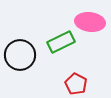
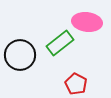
pink ellipse: moved 3 px left
green rectangle: moved 1 px left, 1 px down; rotated 12 degrees counterclockwise
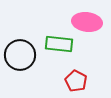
green rectangle: moved 1 px left, 1 px down; rotated 44 degrees clockwise
red pentagon: moved 3 px up
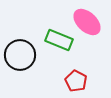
pink ellipse: rotated 36 degrees clockwise
green rectangle: moved 4 px up; rotated 16 degrees clockwise
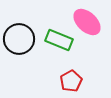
black circle: moved 1 px left, 16 px up
red pentagon: moved 5 px left; rotated 15 degrees clockwise
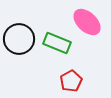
green rectangle: moved 2 px left, 3 px down
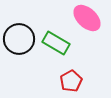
pink ellipse: moved 4 px up
green rectangle: moved 1 px left; rotated 8 degrees clockwise
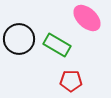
green rectangle: moved 1 px right, 2 px down
red pentagon: rotated 30 degrees clockwise
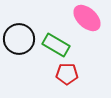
green rectangle: moved 1 px left
red pentagon: moved 4 px left, 7 px up
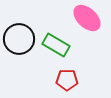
red pentagon: moved 6 px down
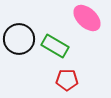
green rectangle: moved 1 px left, 1 px down
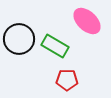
pink ellipse: moved 3 px down
